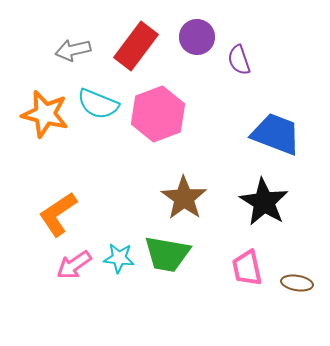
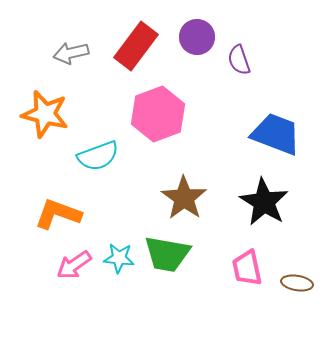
gray arrow: moved 2 px left, 3 px down
cyan semicircle: moved 52 px down; rotated 42 degrees counterclockwise
orange L-shape: rotated 54 degrees clockwise
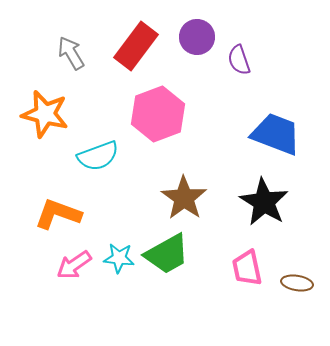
gray arrow: rotated 72 degrees clockwise
green trapezoid: rotated 39 degrees counterclockwise
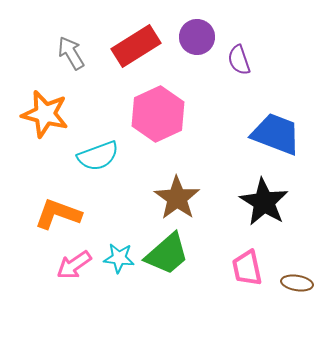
red rectangle: rotated 21 degrees clockwise
pink hexagon: rotated 4 degrees counterclockwise
brown star: moved 7 px left
green trapezoid: rotated 12 degrees counterclockwise
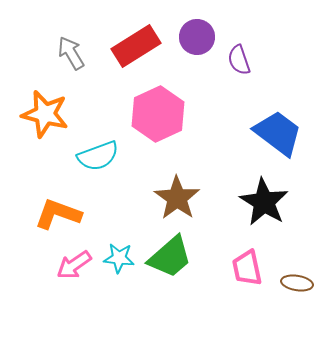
blue trapezoid: moved 2 px right, 1 px up; rotated 16 degrees clockwise
green trapezoid: moved 3 px right, 3 px down
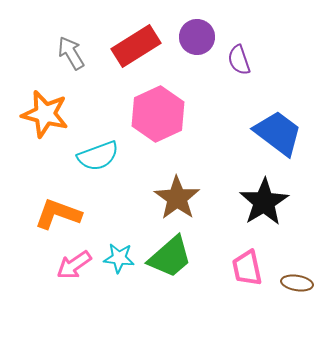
black star: rotated 9 degrees clockwise
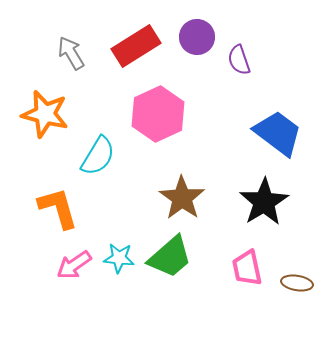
cyan semicircle: rotated 39 degrees counterclockwise
brown star: moved 5 px right
orange L-shape: moved 6 px up; rotated 54 degrees clockwise
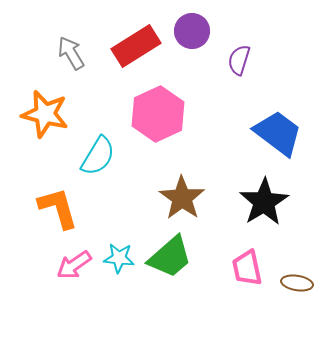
purple circle: moved 5 px left, 6 px up
purple semicircle: rotated 36 degrees clockwise
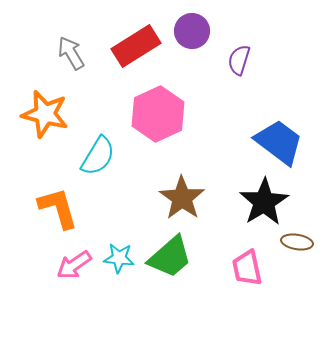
blue trapezoid: moved 1 px right, 9 px down
brown ellipse: moved 41 px up
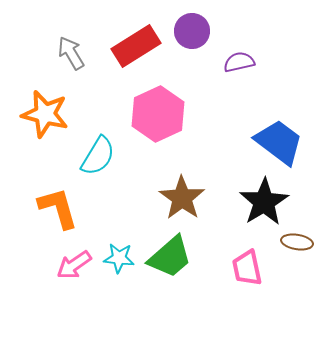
purple semicircle: moved 2 px down; rotated 60 degrees clockwise
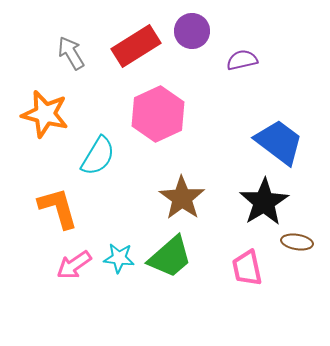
purple semicircle: moved 3 px right, 2 px up
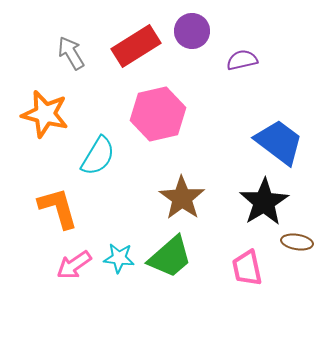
pink hexagon: rotated 12 degrees clockwise
